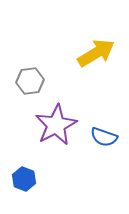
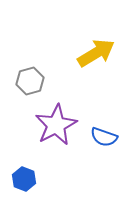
gray hexagon: rotated 8 degrees counterclockwise
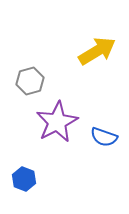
yellow arrow: moved 1 px right, 2 px up
purple star: moved 1 px right, 3 px up
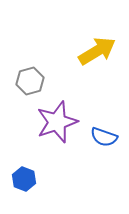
purple star: rotated 9 degrees clockwise
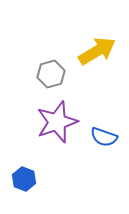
gray hexagon: moved 21 px right, 7 px up
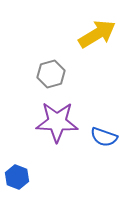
yellow arrow: moved 17 px up
purple star: rotated 21 degrees clockwise
blue hexagon: moved 7 px left, 2 px up
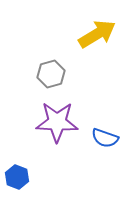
blue semicircle: moved 1 px right, 1 px down
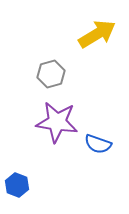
purple star: rotated 6 degrees clockwise
blue semicircle: moved 7 px left, 6 px down
blue hexagon: moved 8 px down
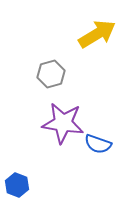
purple star: moved 6 px right, 1 px down
